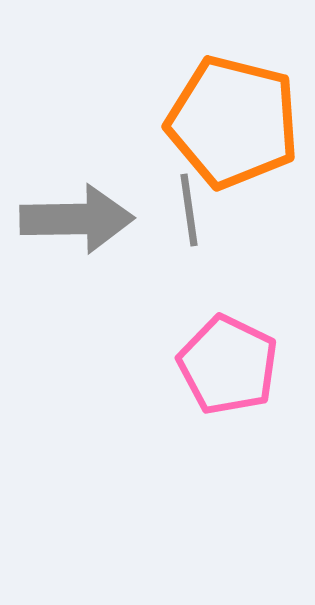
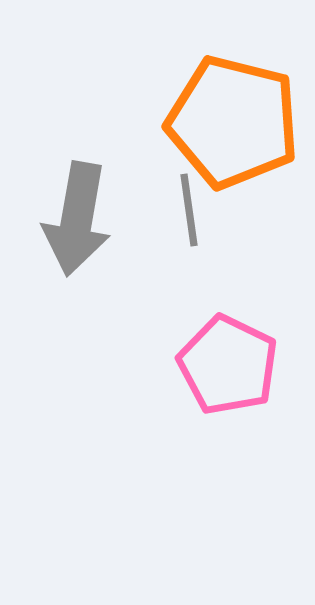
gray arrow: rotated 101 degrees clockwise
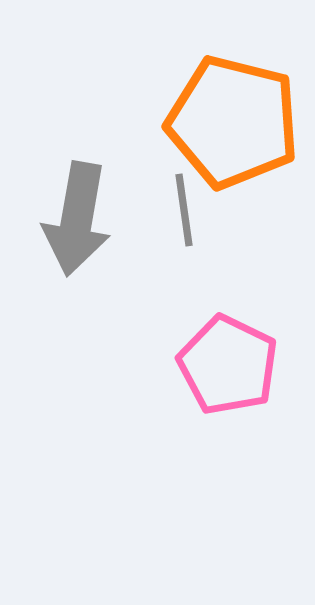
gray line: moved 5 px left
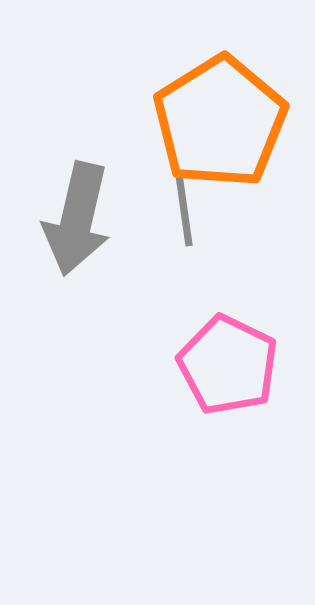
orange pentagon: moved 13 px left; rotated 26 degrees clockwise
gray arrow: rotated 3 degrees clockwise
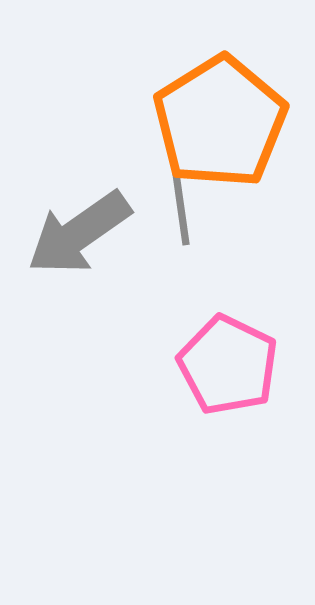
gray line: moved 3 px left, 1 px up
gray arrow: moved 2 px right, 14 px down; rotated 42 degrees clockwise
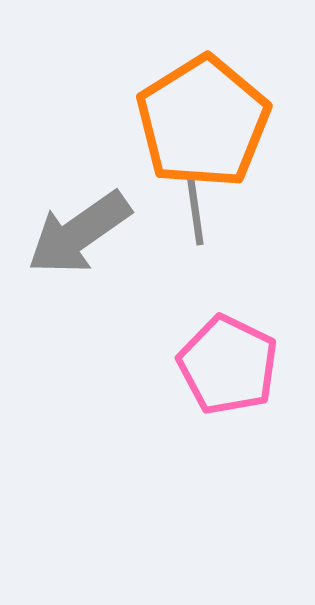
orange pentagon: moved 17 px left
gray line: moved 14 px right
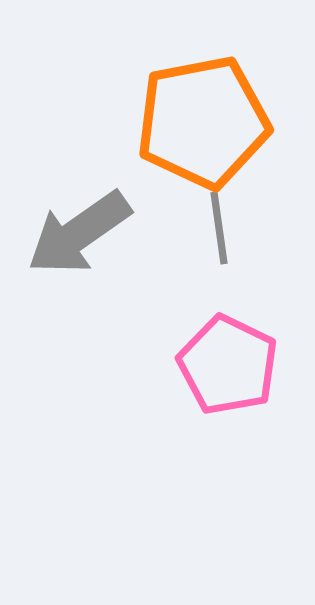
orange pentagon: rotated 21 degrees clockwise
gray line: moved 24 px right, 19 px down
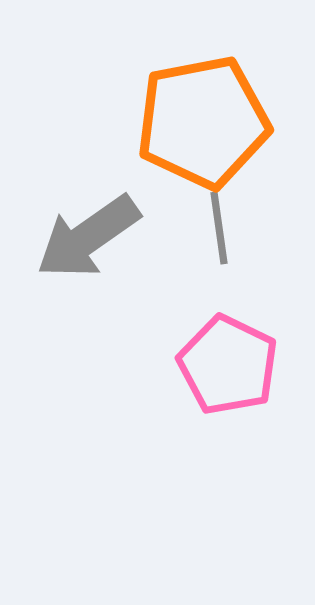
gray arrow: moved 9 px right, 4 px down
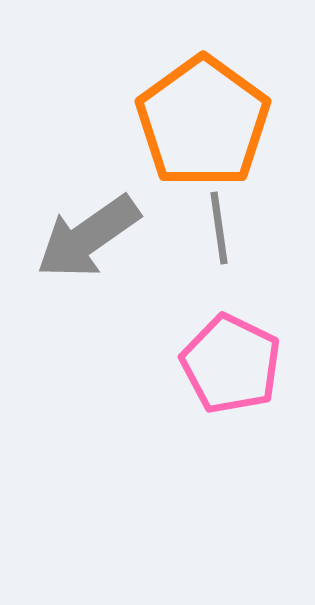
orange pentagon: rotated 25 degrees counterclockwise
pink pentagon: moved 3 px right, 1 px up
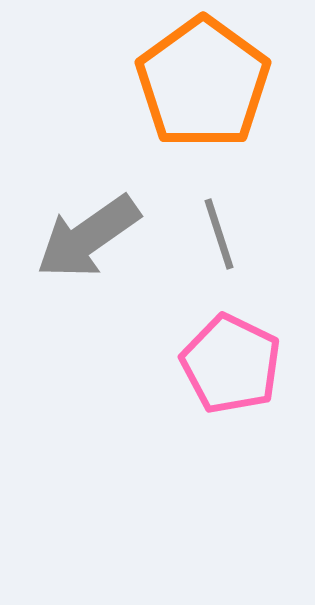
orange pentagon: moved 39 px up
gray line: moved 6 px down; rotated 10 degrees counterclockwise
